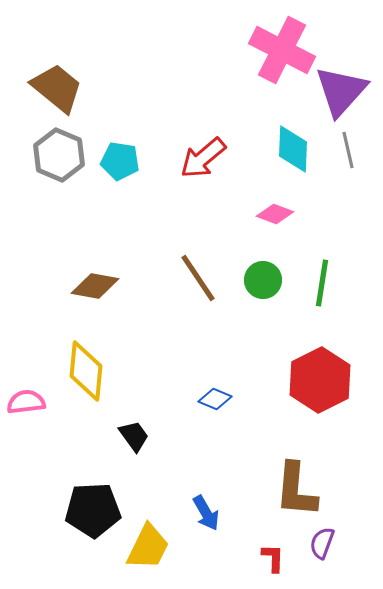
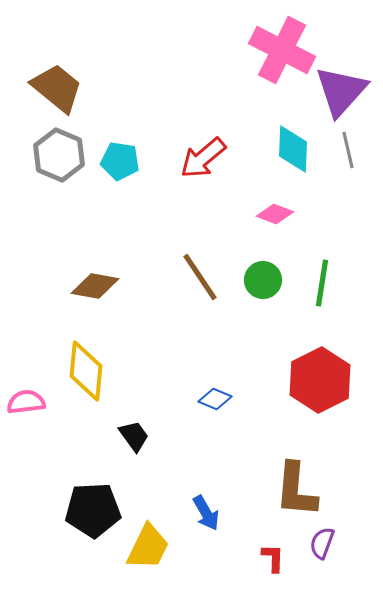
brown line: moved 2 px right, 1 px up
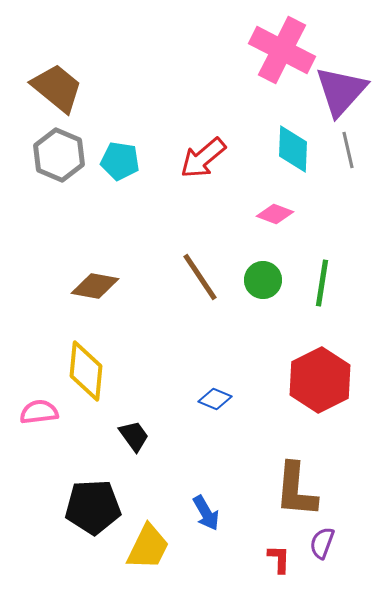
pink semicircle: moved 13 px right, 10 px down
black pentagon: moved 3 px up
red L-shape: moved 6 px right, 1 px down
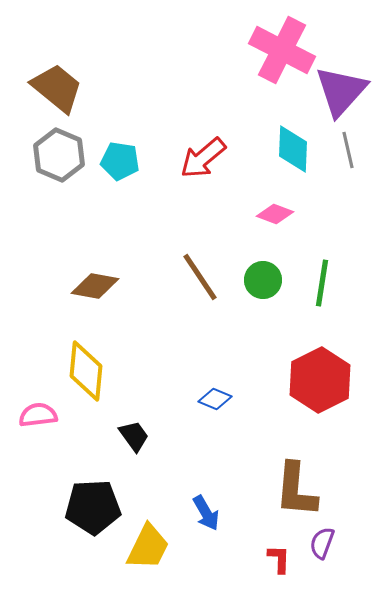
pink semicircle: moved 1 px left, 3 px down
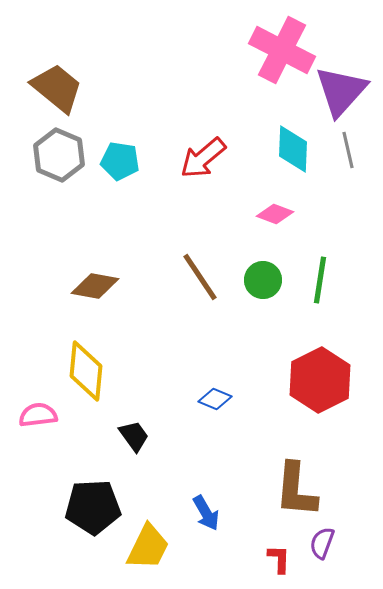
green line: moved 2 px left, 3 px up
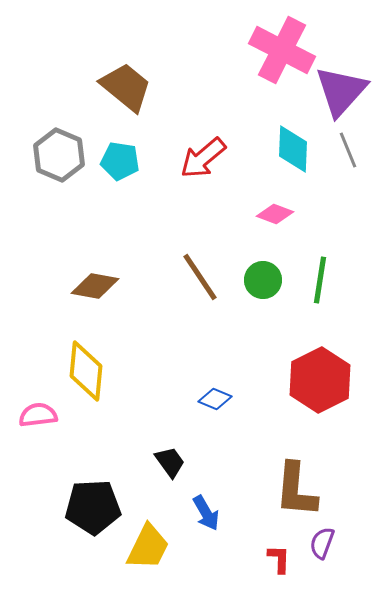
brown trapezoid: moved 69 px right, 1 px up
gray line: rotated 9 degrees counterclockwise
black trapezoid: moved 36 px right, 26 px down
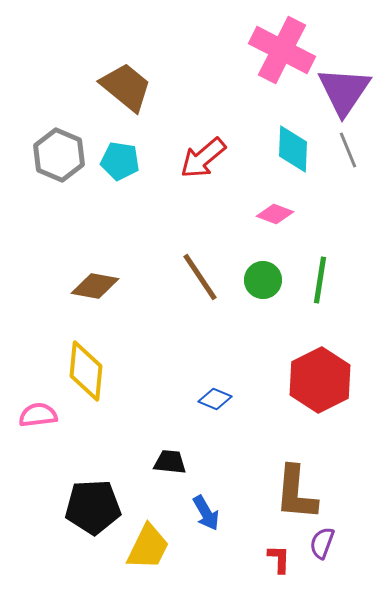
purple triangle: moved 3 px right; rotated 8 degrees counterclockwise
black trapezoid: rotated 48 degrees counterclockwise
brown L-shape: moved 3 px down
